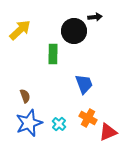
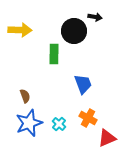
black arrow: rotated 16 degrees clockwise
yellow arrow: rotated 45 degrees clockwise
green rectangle: moved 1 px right
blue trapezoid: moved 1 px left
red triangle: moved 1 px left, 6 px down
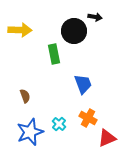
green rectangle: rotated 12 degrees counterclockwise
blue star: moved 1 px right, 9 px down
